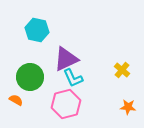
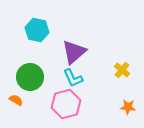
purple triangle: moved 8 px right, 7 px up; rotated 16 degrees counterclockwise
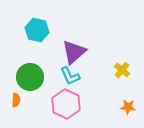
cyan L-shape: moved 3 px left, 2 px up
orange semicircle: rotated 64 degrees clockwise
pink hexagon: rotated 20 degrees counterclockwise
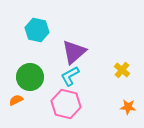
cyan L-shape: rotated 85 degrees clockwise
orange semicircle: rotated 120 degrees counterclockwise
pink hexagon: rotated 12 degrees counterclockwise
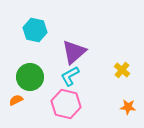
cyan hexagon: moved 2 px left
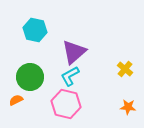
yellow cross: moved 3 px right, 1 px up
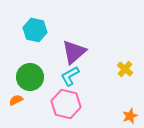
orange star: moved 2 px right, 9 px down; rotated 28 degrees counterclockwise
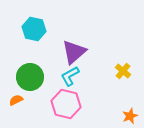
cyan hexagon: moved 1 px left, 1 px up
yellow cross: moved 2 px left, 2 px down
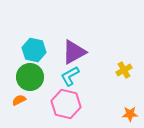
cyan hexagon: moved 21 px down
purple triangle: rotated 12 degrees clockwise
yellow cross: moved 1 px right, 1 px up; rotated 21 degrees clockwise
orange semicircle: moved 3 px right
orange star: moved 2 px up; rotated 21 degrees clockwise
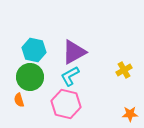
orange semicircle: rotated 80 degrees counterclockwise
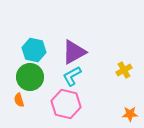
cyan L-shape: moved 2 px right
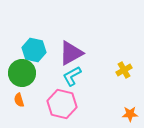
purple triangle: moved 3 px left, 1 px down
green circle: moved 8 px left, 4 px up
pink hexagon: moved 4 px left
